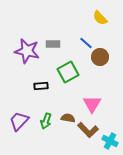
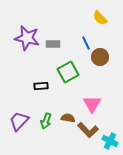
blue line: rotated 24 degrees clockwise
purple star: moved 13 px up
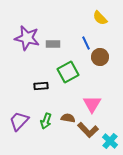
cyan cross: rotated 14 degrees clockwise
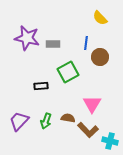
blue line: rotated 32 degrees clockwise
cyan cross: rotated 28 degrees counterclockwise
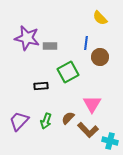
gray rectangle: moved 3 px left, 2 px down
brown semicircle: rotated 56 degrees counterclockwise
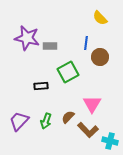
brown semicircle: moved 1 px up
